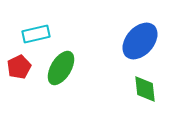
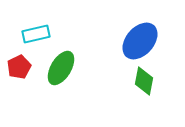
green diamond: moved 1 px left, 8 px up; rotated 16 degrees clockwise
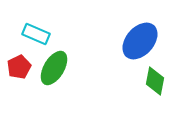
cyan rectangle: rotated 36 degrees clockwise
green ellipse: moved 7 px left
green diamond: moved 11 px right
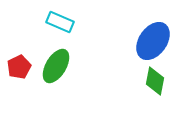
cyan rectangle: moved 24 px right, 12 px up
blue ellipse: moved 13 px right; rotated 6 degrees counterclockwise
green ellipse: moved 2 px right, 2 px up
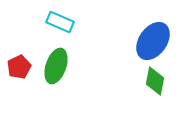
green ellipse: rotated 12 degrees counterclockwise
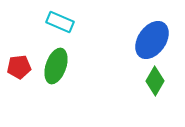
blue ellipse: moved 1 px left, 1 px up
red pentagon: rotated 20 degrees clockwise
green diamond: rotated 20 degrees clockwise
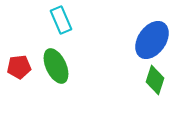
cyan rectangle: moved 1 px right, 2 px up; rotated 44 degrees clockwise
green ellipse: rotated 44 degrees counterclockwise
green diamond: moved 1 px up; rotated 12 degrees counterclockwise
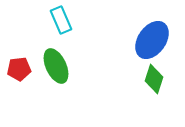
red pentagon: moved 2 px down
green diamond: moved 1 px left, 1 px up
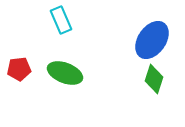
green ellipse: moved 9 px right, 7 px down; rotated 44 degrees counterclockwise
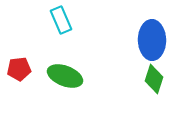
blue ellipse: rotated 36 degrees counterclockwise
green ellipse: moved 3 px down
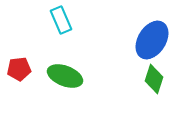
blue ellipse: rotated 33 degrees clockwise
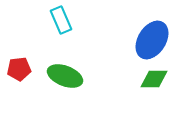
green diamond: rotated 72 degrees clockwise
